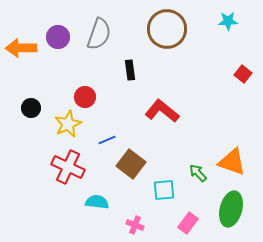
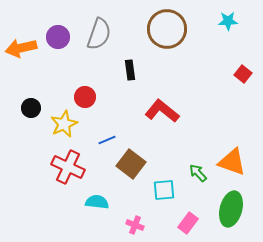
orange arrow: rotated 12 degrees counterclockwise
yellow star: moved 4 px left
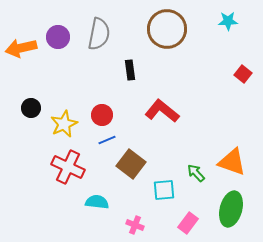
gray semicircle: rotated 8 degrees counterclockwise
red circle: moved 17 px right, 18 px down
green arrow: moved 2 px left
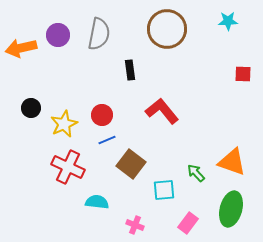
purple circle: moved 2 px up
red square: rotated 36 degrees counterclockwise
red L-shape: rotated 12 degrees clockwise
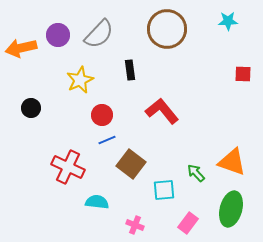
gray semicircle: rotated 32 degrees clockwise
yellow star: moved 16 px right, 44 px up
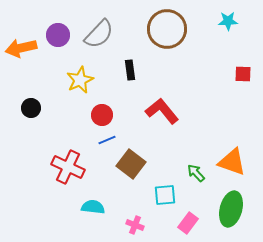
cyan square: moved 1 px right, 5 px down
cyan semicircle: moved 4 px left, 5 px down
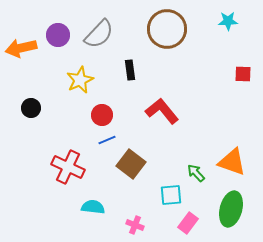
cyan square: moved 6 px right
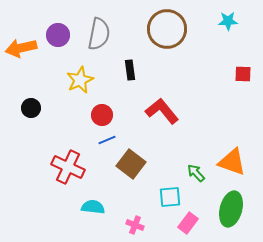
gray semicircle: rotated 32 degrees counterclockwise
cyan square: moved 1 px left, 2 px down
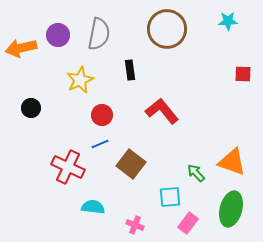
blue line: moved 7 px left, 4 px down
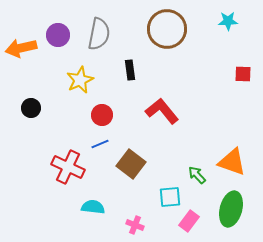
green arrow: moved 1 px right, 2 px down
pink rectangle: moved 1 px right, 2 px up
